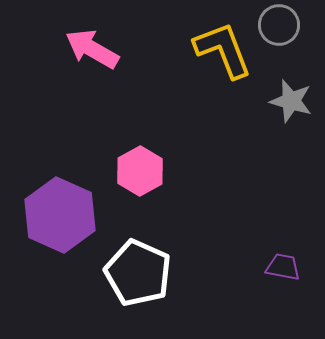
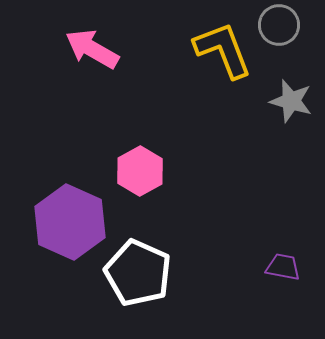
purple hexagon: moved 10 px right, 7 px down
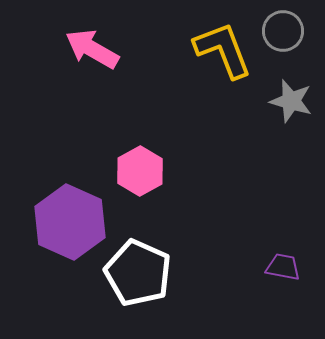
gray circle: moved 4 px right, 6 px down
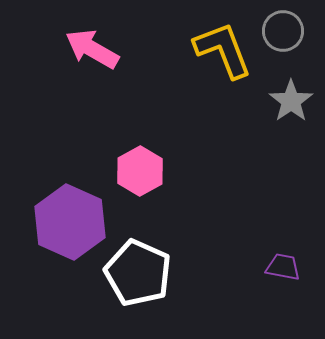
gray star: rotated 21 degrees clockwise
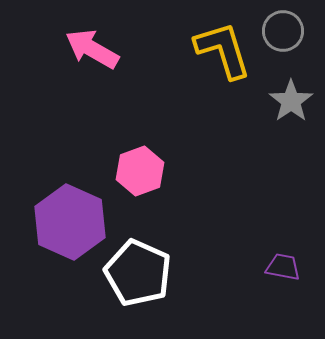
yellow L-shape: rotated 4 degrees clockwise
pink hexagon: rotated 9 degrees clockwise
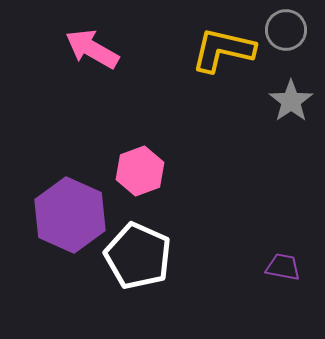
gray circle: moved 3 px right, 1 px up
yellow L-shape: rotated 60 degrees counterclockwise
purple hexagon: moved 7 px up
white pentagon: moved 17 px up
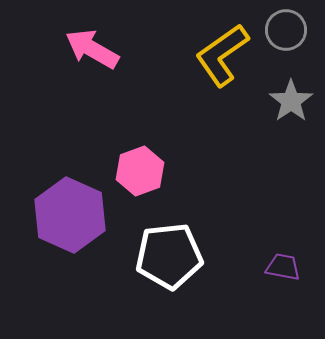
yellow L-shape: moved 1 px left, 5 px down; rotated 48 degrees counterclockwise
white pentagon: moved 31 px right; rotated 30 degrees counterclockwise
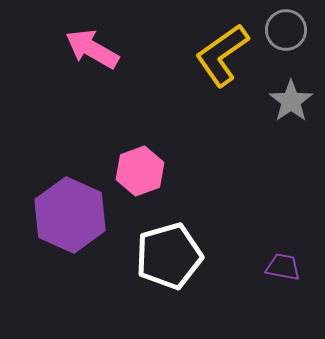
white pentagon: rotated 10 degrees counterclockwise
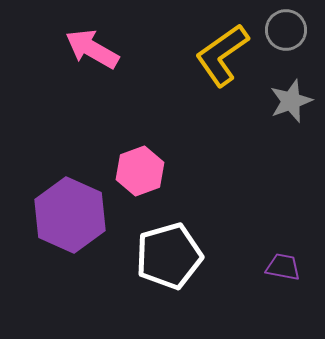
gray star: rotated 15 degrees clockwise
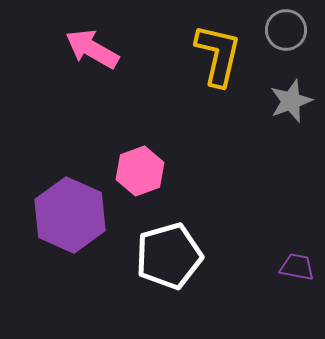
yellow L-shape: moved 4 px left; rotated 138 degrees clockwise
purple trapezoid: moved 14 px right
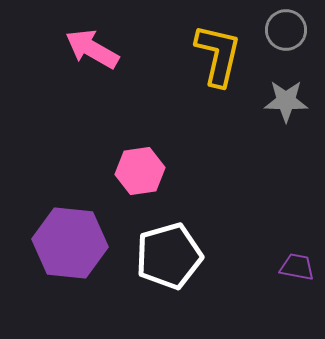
gray star: moved 5 px left; rotated 21 degrees clockwise
pink hexagon: rotated 12 degrees clockwise
purple hexagon: moved 28 px down; rotated 18 degrees counterclockwise
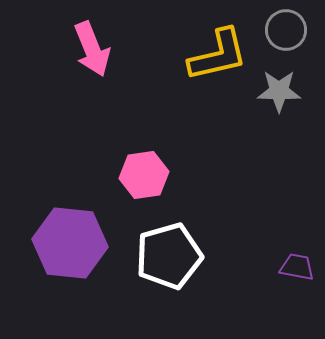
pink arrow: rotated 142 degrees counterclockwise
yellow L-shape: rotated 64 degrees clockwise
gray star: moved 7 px left, 10 px up
pink hexagon: moved 4 px right, 4 px down
